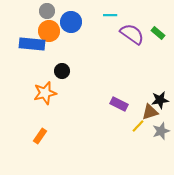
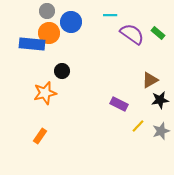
orange circle: moved 2 px down
brown triangle: moved 32 px up; rotated 12 degrees counterclockwise
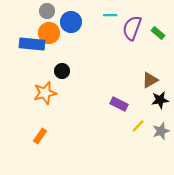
purple semicircle: moved 6 px up; rotated 105 degrees counterclockwise
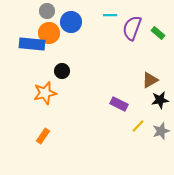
orange rectangle: moved 3 px right
